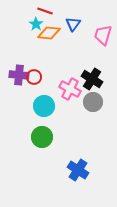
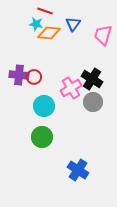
cyan star: rotated 24 degrees counterclockwise
pink cross: moved 1 px right, 1 px up; rotated 30 degrees clockwise
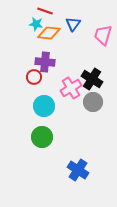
purple cross: moved 26 px right, 13 px up
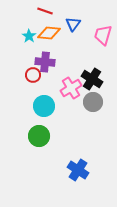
cyan star: moved 7 px left, 12 px down; rotated 24 degrees clockwise
red circle: moved 1 px left, 2 px up
green circle: moved 3 px left, 1 px up
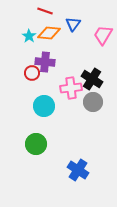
pink trapezoid: rotated 15 degrees clockwise
red circle: moved 1 px left, 2 px up
pink cross: rotated 25 degrees clockwise
green circle: moved 3 px left, 8 px down
